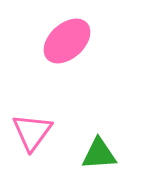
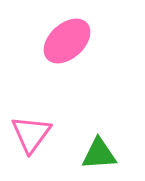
pink triangle: moved 1 px left, 2 px down
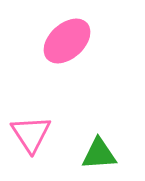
pink triangle: rotated 9 degrees counterclockwise
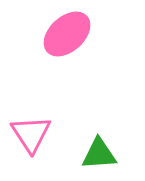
pink ellipse: moved 7 px up
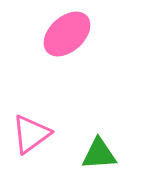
pink triangle: rotated 27 degrees clockwise
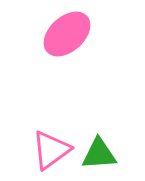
pink triangle: moved 20 px right, 16 px down
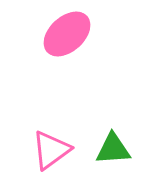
green triangle: moved 14 px right, 5 px up
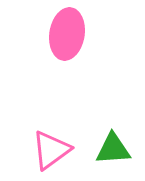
pink ellipse: rotated 39 degrees counterclockwise
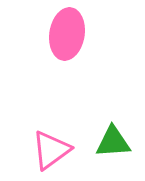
green triangle: moved 7 px up
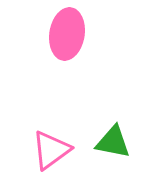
green triangle: rotated 15 degrees clockwise
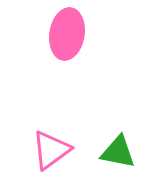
green triangle: moved 5 px right, 10 px down
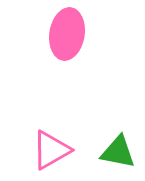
pink triangle: rotated 6 degrees clockwise
